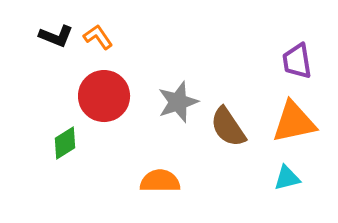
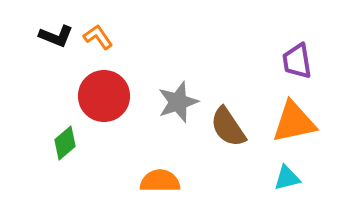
green diamond: rotated 8 degrees counterclockwise
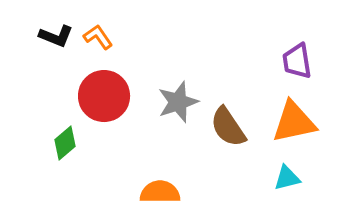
orange semicircle: moved 11 px down
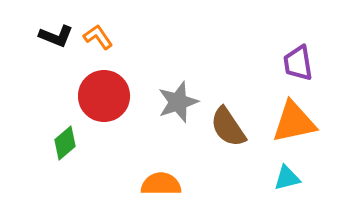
purple trapezoid: moved 1 px right, 2 px down
orange semicircle: moved 1 px right, 8 px up
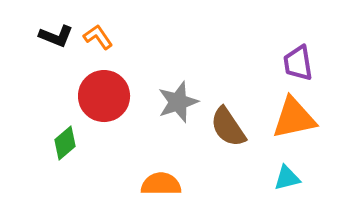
orange triangle: moved 4 px up
